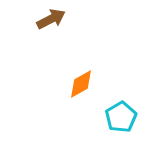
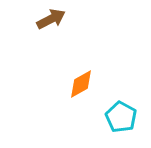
cyan pentagon: rotated 12 degrees counterclockwise
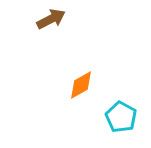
orange diamond: moved 1 px down
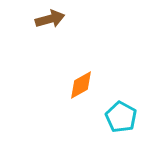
brown arrow: moved 1 px left; rotated 12 degrees clockwise
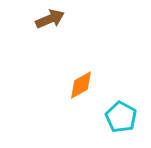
brown arrow: rotated 8 degrees counterclockwise
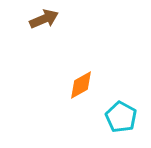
brown arrow: moved 6 px left
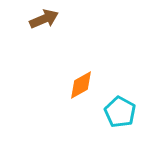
cyan pentagon: moved 1 px left, 5 px up
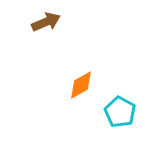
brown arrow: moved 2 px right, 3 px down
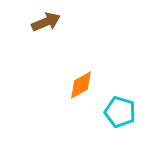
cyan pentagon: rotated 12 degrees counterclockwise
